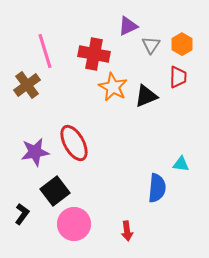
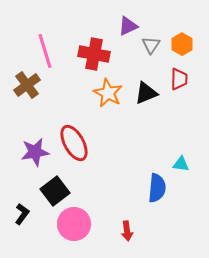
red trapezoid: moved 1 px right, 2 px down
orange star: moved 5 px left, 6 px down
black triangle: moved 3 px up
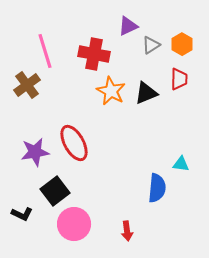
gray triangle: rotated 24 degrees clockwise
orange star: moved 3 px right, 2 px up
black L-shape: rotated 80 degrees clockwise
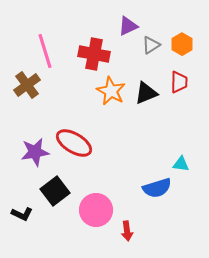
red trapezoid: moved 3 px down
red ellipse: rotated 30 degrees counterclockwise
blue semicircle: rotated 68 degrees clockwise
pink circle: moved 22 px right, 14 px up
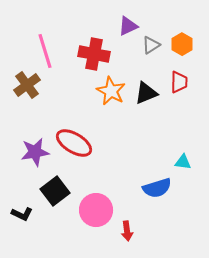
cyan triangle: moved 2 px right, 2 px up
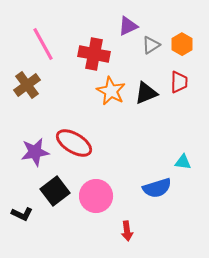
pink line: moved 2 px left, 7 px up; rotated 12 degrees counterclockwise
pink circle: moved 14 px up
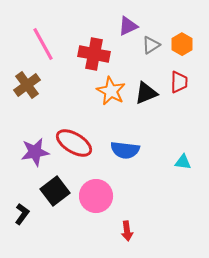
blue semicircle: moved 32 px left, 38 px up; rotated 24 degrees clockwise
black L-shape: rotated 80 degrees counterclockwise
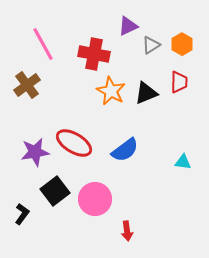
blue semicircle: rotated 44 degrees counterclockwise
pink circle: moved 1 px left, 3 px down
